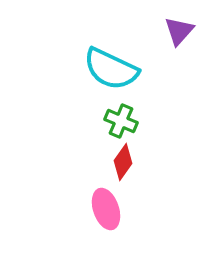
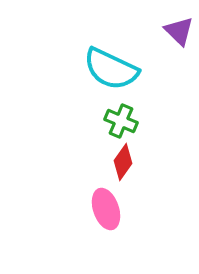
purple triangle: rotated 28 degrees counterclockwise
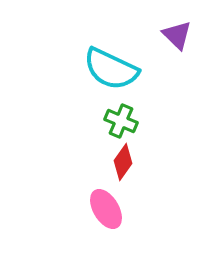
purple triangle: moved 2 px left, 4 px down
pink ellipse: rotated 12 degrees counterclockwise
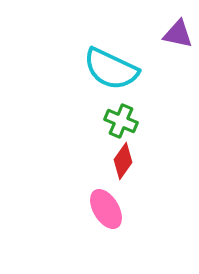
purple triangle: moved 1 px right, 1 px up; rotated 32 degrees counterclockwise
red diamond: moved 1 px up
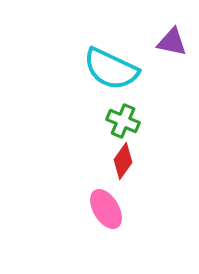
purple triangle: moved 6 px left, 8 px down
green cross: moved 2 px right
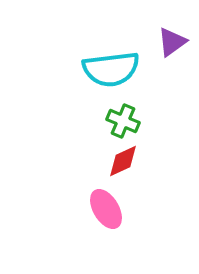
purple triangle: rotated 48 degrees counterclockwise
cyan semicircle: rotated 32 degrees counterclockwise
red diamond: rotated 30 degrees clockwise
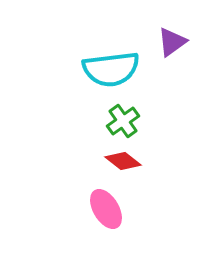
green cross: rotated 32 degrees clockwise
red diamond: rotated 63 degrees clockwise
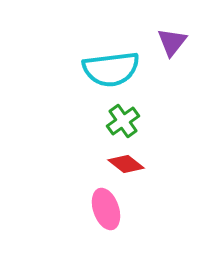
purple triangle: rotated 16 degrees counterclockwise
red diamond: moved 3 px right, 3 px down
pink ellipse: rotated 12 degrees clockwise
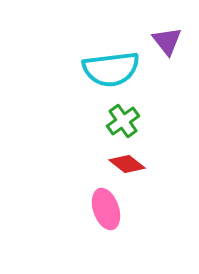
purple triangle: moved 5 px left, 1 px up; rotated 16 degrees counterclockwise
red diamond: moved 1 px right
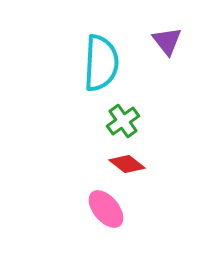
cyan semicircle: moved 10 px left, 6 px up; rotated 80 degrees counterclockwise
pink ellipse: rotated 21 degrees counterclockwise
